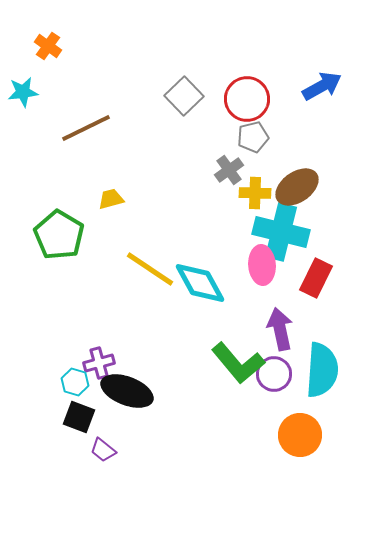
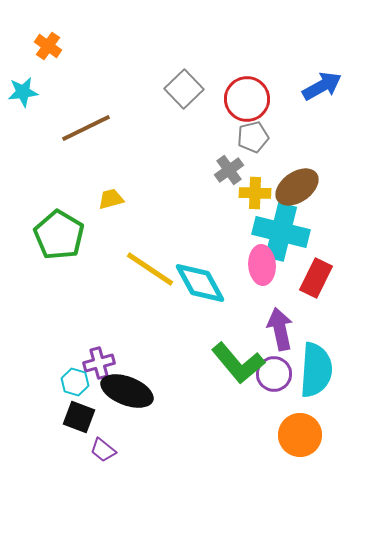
gray square: moved 7 px up
cyan semicircle: moved 6 px left
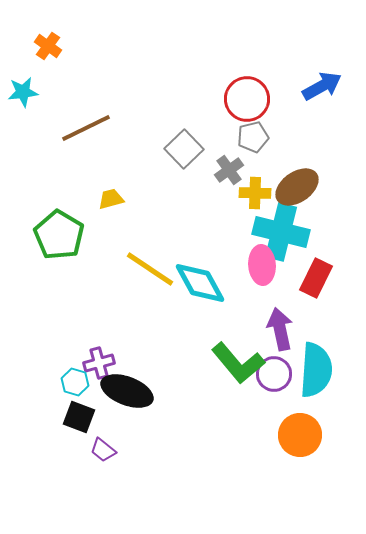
gray square: moved 60 px down
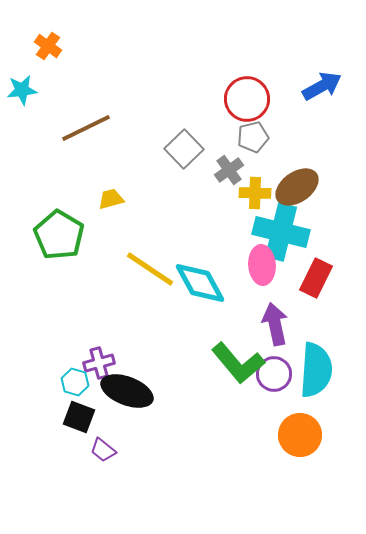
cyan star: moved 1 px left, 2 px up
purple arrow: moved 5 px left, 5 px up
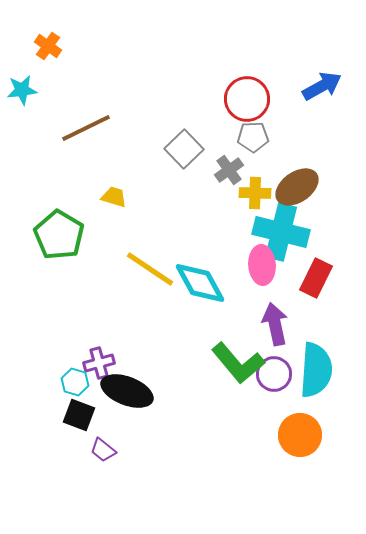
gray pentagon: rotated 12 degrees clockwise
yellow trapezoid: moved 3 px right, 2 px up; rotated 32 degrees clockwise
black square: moved 2 px up
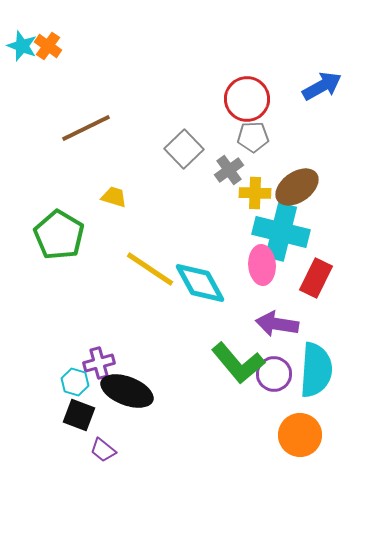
cyan star: moved 44 px up; rotated 28 degrees clockwise
purple arrow: moved 2 px right; rotated 69 degrees counterclockwise
